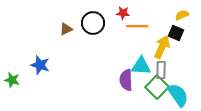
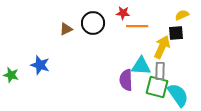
black square: rotated 28 degrees counterclockwise
gray rectangle: moved 1 px left, 1 px down
green star: moved 1 px left, 5 px up
green square: rotated 30 degrees counterclockwise
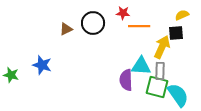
orange line: moved 2 px right
blue star: moved 2 px right
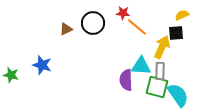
orange line: moved 2 px left, 1 px down; rotated 40 degrees clockwise
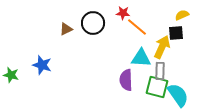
cyan triangle: moved 8 px up
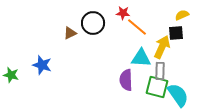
brown triangle: moved 4 px right, 4 px down
